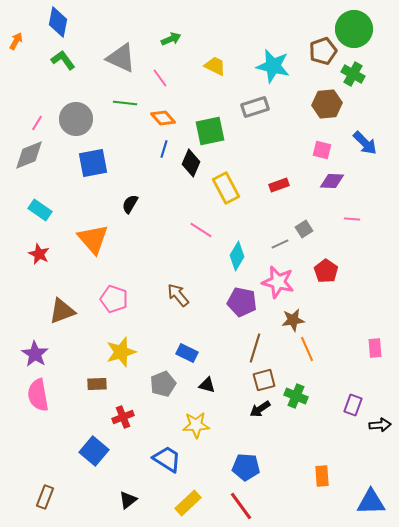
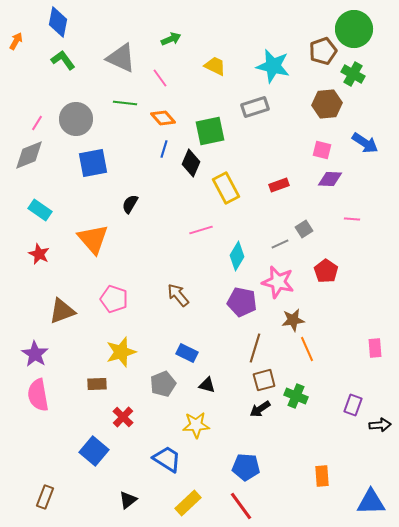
blue arrow at (365, 143): rotated 12 degrees counterclockwise
purple diamond at (332, 181): moved 2 px left, 2 px up
pink line at (201, 230): rotated 50 degrees counterclockwise
red cross at (123, 417): rotated 25 degrees counterclockwise
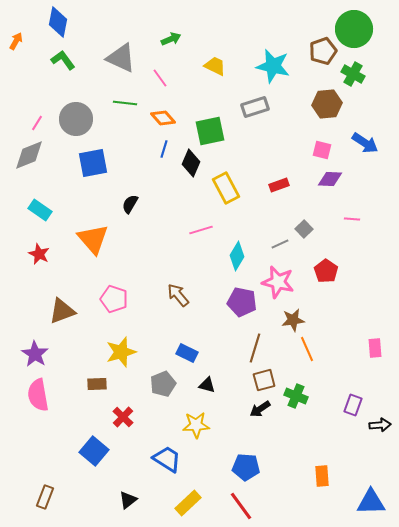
gray square at (304, 229): rotated 12 degrees counterclockwise
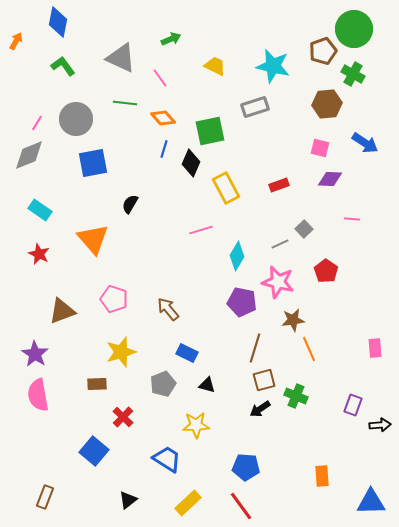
green L-shape at (63, 60): moved 6 px down
pink square at (322, 150): moved 2 px left, 2 px up
brown arrow at (178, 295): moved 10 px left, 14 px down
orange line at (307, 349): moved 2 px right
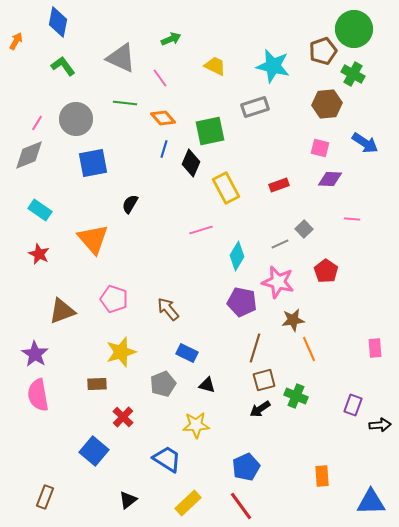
blue pentagon at (246, 467): rotated 28 degrees counterclockwise
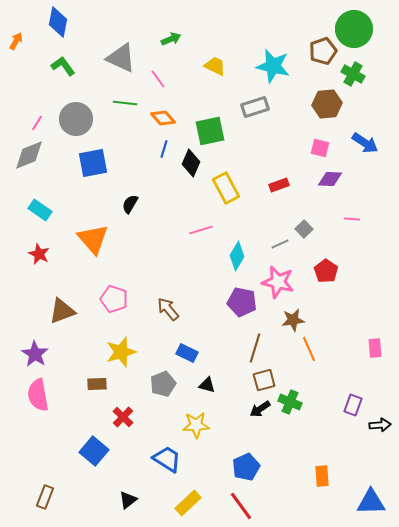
pink line at (160, 78): moved 2 px left, 1 px down
green cross at (296, 396): moved 6 px left, 6 px down
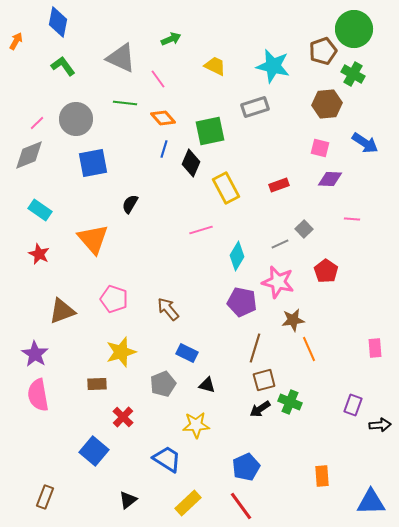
pink line at (37, 123): rotated 14 degrees clockwise
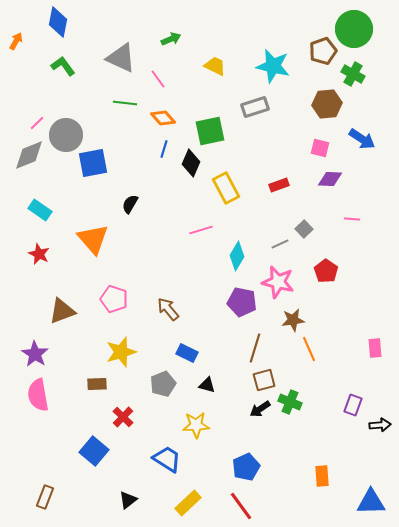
gray circle at (76, 119): moved 10 px left, 16 px down
blue arrow at (365, 143): moved 3 px left, 4 px up
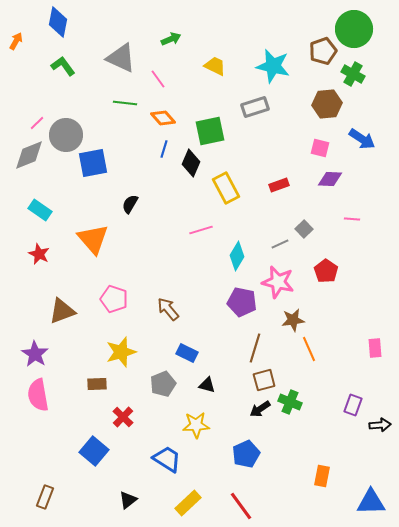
blue pentagon at (246, 467): moved 13 px up
orange rectangle at (322, 476): rotated 15 degrees clockwise
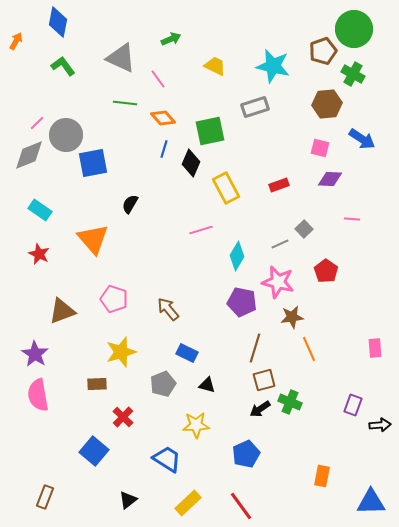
brown star at (293, 320): moved 1 px left, 3 px up
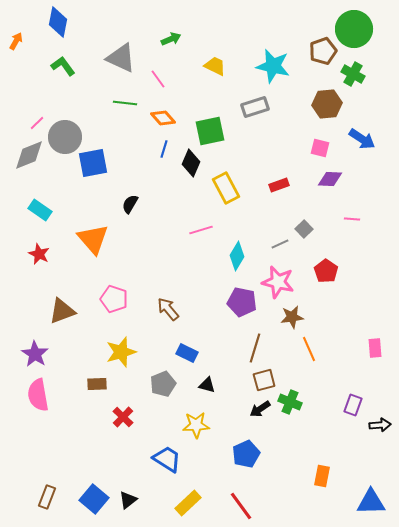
gray circle at (66, 135): moved 1 px left, 2 px down
blue square at (94, 451): moved 48 px down
brown rectangle at (45, 497): moved 2 px right
